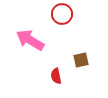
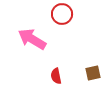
pink arrow: moved 2 px right, 1 px up
brown square: moved 12 px right, 13 px down
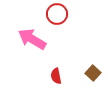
red circle: moved 5 px left
brown square: rotated 35 degrees counterclockwise
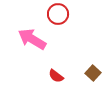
red circle: moved 1 px right
red semicircle: rotated 42 degrees counterclockwise
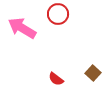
pink arrow: moved 10 px left, 11 px up
red semicircle: moved 3 px down
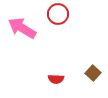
red semicircle: rotated 35 degrees counterclockwise
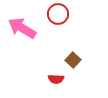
brown square: moved 20 px left, 13 px up
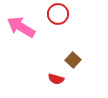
pink arrow: moved 1 px left, 1 px up
red semicircle: rotated 14 degrees clockwise
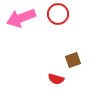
pink arrow: moved 9 px up; rotated 52 degrees counterclockwise
brown square: rotated 28 degrees clockwise
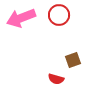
red circle: moved 1 px right, 1 px down
